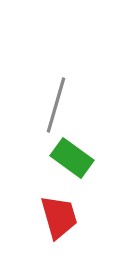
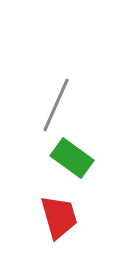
gray line: rotated 8 degrees clockwise
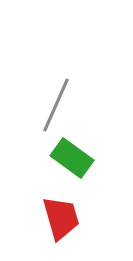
red trapezoid: moved 2 px right, 1 px down
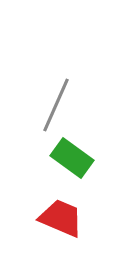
red trapezoid: rotated 51 degrees counterclockwise
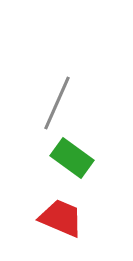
gray line: moved 1 px right, 2 px up
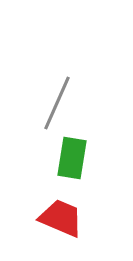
green rectangle: rotated 63 degrees clockwise
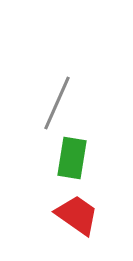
red trapezoid: moved 16 px right, 3 px up; rotated 12 degrees clockwise
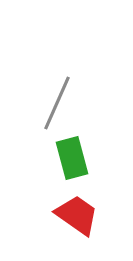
green rectangle: rotated 24 degrees counterclockwise
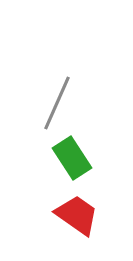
green rectangle: rotated 18 degrees counterclockwise
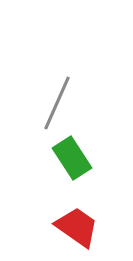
red trapezoid: moved 12 px down
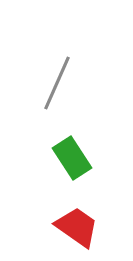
gray line: moved 20 px up
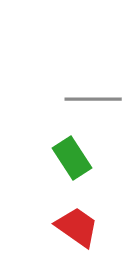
gray line: moved 36 px right, 16 px down; rotated 66 degrees clockwise
